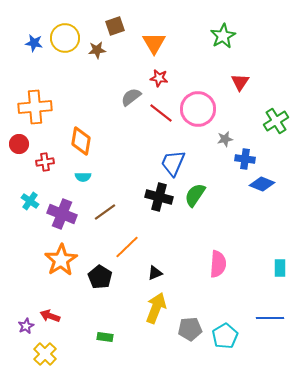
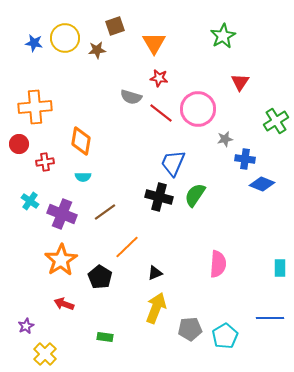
gray semicircle: rotated 125 degrees counterclockwise
red arrow: moved 14 px right, 12 px up
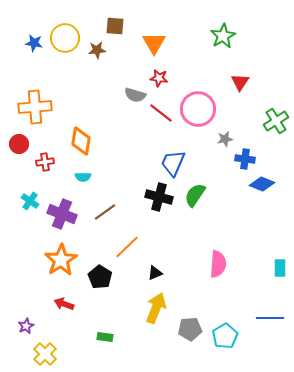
brown square: rotated 24 degrees clockwise
gray semicircle: moved 4 px right, 2 px up
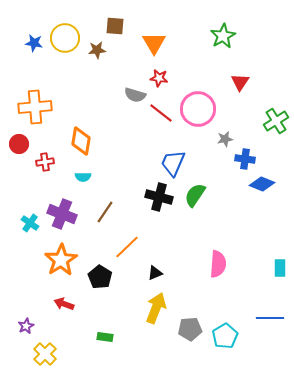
cyan cross: moved 22 px down
brown line: rotated 20 degrees counterclockwise
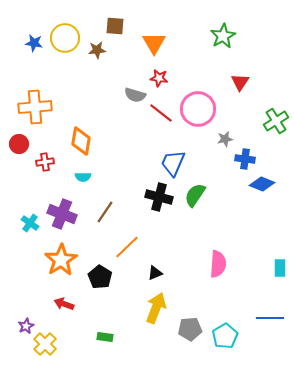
yellow cross: moved 10 px up
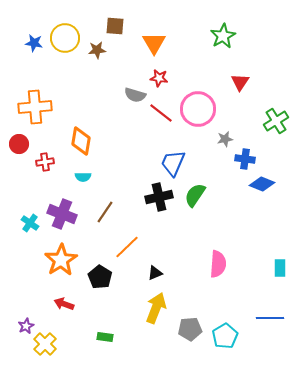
black cross: rotated 28 degrees counterclockwise
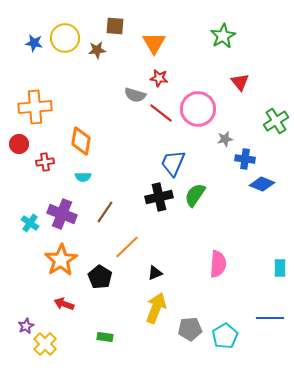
red triangle: rotated 12 degrees counterclockwise
